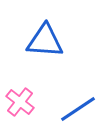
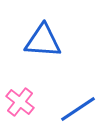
blue triangle: moved 2 px left
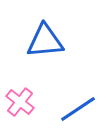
blue triangle: moved 2 px right; rotated 9 degrees counterclockwise
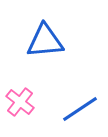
blue line: moved 2 px right
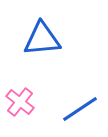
blue triangle: moved 3 px left, 2 px up
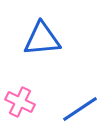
pink cross: rotated 12 degrees counterclockwise
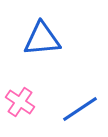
pink cross: rotated 8 degrees clockwise
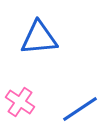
blue triangle: moved 3 px left, 1 px up
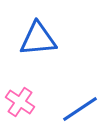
blue triangle: moved 1 px left, 1 px down
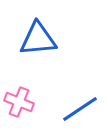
pink cross: moved 1 px left; rotated 12 degrees counterclockwise
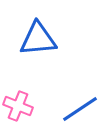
pink cross: moved 1 px left, 4 px down
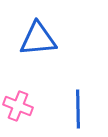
blue line: moved 2 px left; rotated 57 degrees counterclockwise
